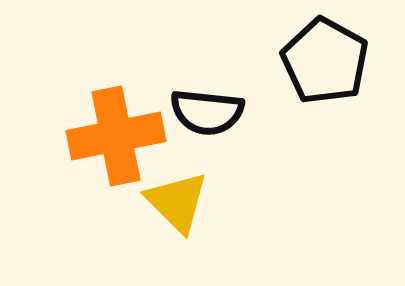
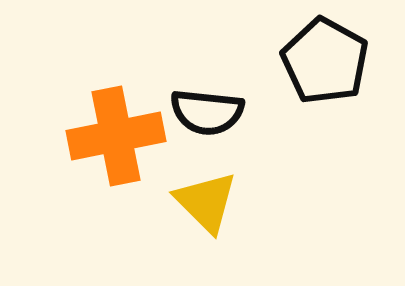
yellow triangle: moved 29 px right
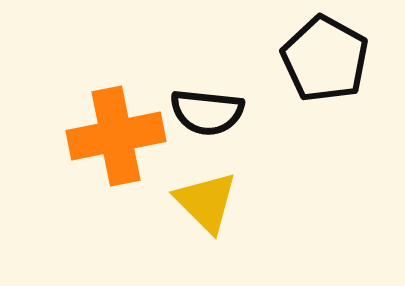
black pentagon: moved 2 px up
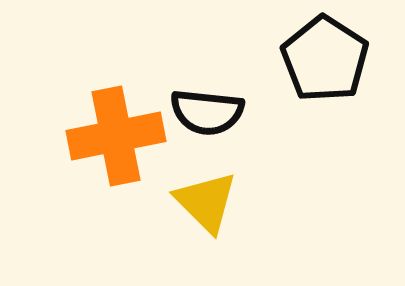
black pentagon: rotated 4 degrees clockwise
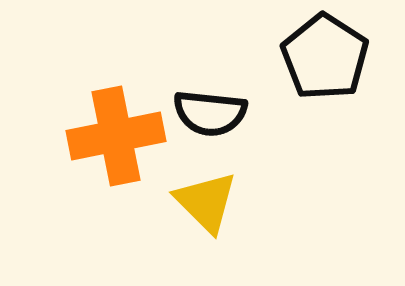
black pentagon: moved 2 px up
black semicircle: moved 3 px right, 1 px down
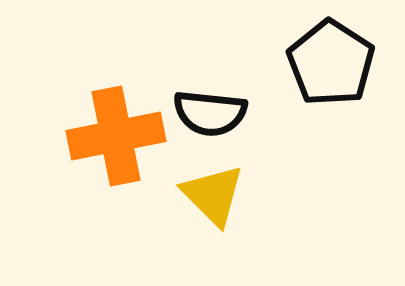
black pentagon: moved 6 px right, 6 px down
yellow triangle: moved 7 px right, 7 px up
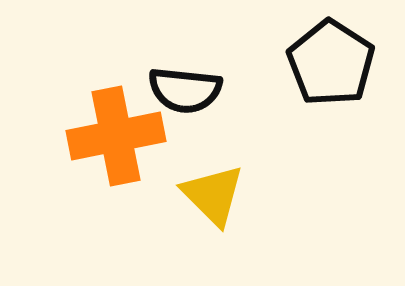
black semicircle: moved 25 px left, 23 px up
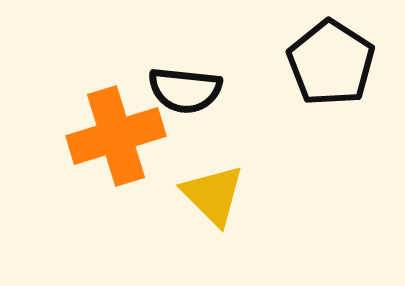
orange cross: rotated 6 degrees counterclockwise
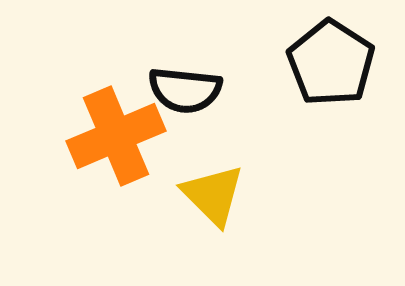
orange cross: rotated 6 degrees counterclockwise
